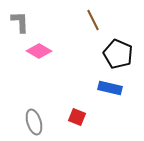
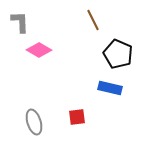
pink diamond: moved 1 px up
red square: rotated 30 degrees counterclockwise
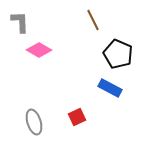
blue rectangle: rotated 15 degrees clockwise
red square: rotated 18 degrees counterclockwise
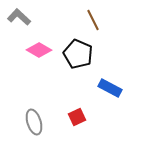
gray L-shape: moved 1 px left, 5 px up; rotated 45 degrees counterclockwise
black pentagon: moved 40 px left
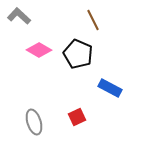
gray L-shape: moved 1 px up
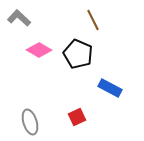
gray L-shape: moved 2 px down
gray ellipse: moved 4 px left
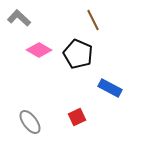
gray ellipse: rotated 20 degrees counterclockwise
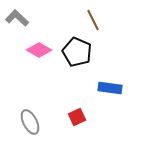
gray L-shape: moved 2 px left
black pentagon: moved 1 px left, 2 px up
blue rectangle: rotated 20 degrees counterclockwise
gray ellipse: rotated 10 degrees clockwise
